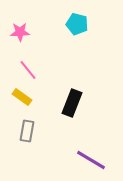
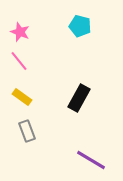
cyan pentagon: moved 3 px right, 2 px down
pink star: rotated 24 degrees clockwise
pink line: moved 9 px left, 9 px up
black rectangle: moved 7 px right, 5 px up; rotated 8 degrees clockwise
gray rectangle: rotated 30 degrees counterclockwise
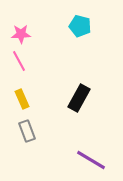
pink star: moved 1 px right, 2 px down; rotated 24 degrees counterclockwise
pink line: rotated 10 degrees clockwise
yellow rectangle: moved 2 px down; rotated 30 degrees clockwise
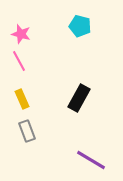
pink star: rotated 18 degrees clockwise
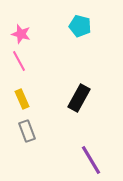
purple line: rotated 28 degrees clockwise
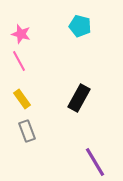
yellow rectangle: rotated 12 degrees counterclockwise
purple line: moved 4 px right, 2 px down
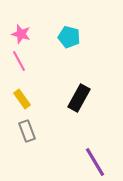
cyan pentagon: moved 11 px left, 11 px down
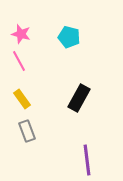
purple line: moved 8 px left, 2 px up; rotated 24 degrees clockwise
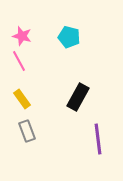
pink star: moved 1 px right, 2 px down
black rectangle: moved 1 px left, 1 px up
purple line: moved 11 px right, 21 px up
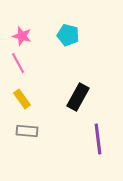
cyan pentagon: moved 1 px left, 2 px up
pink line: moved 1 px left, 2 px down
gray rectangle: rotated 65 degrees counterclockwise
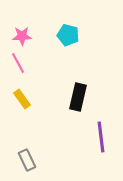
pink star: rotated 18 degrees counterclockwise
black rectangle: rotated 16 degrees counterclockwise
gray rectangle: moved 29 px down; rotated 60 degrees clockwise
purple line: moved 3 px right, 2 px up
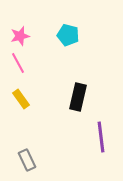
pink star: moved 2 px left; rotated 12 degrees counterclockwise
yellow rectangle: moved 1 px left
